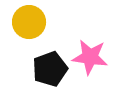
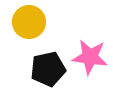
black pentagon: moved 2 px left; rotated 8 degrees clockwise
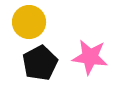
black pentagon: moved 8 px left, 6 px up; rotated 16 degrees counterclockwise
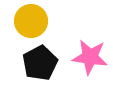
yellow circle: moved 2 px right, 1 px up
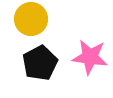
yellow circle: moved 2 px up
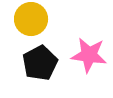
pink star: moved 1 px left, 2 px up
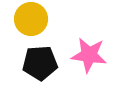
black pentagon: rotated 24 degrees clockwise
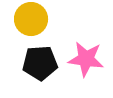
pink star: moved 3 px left, 4 px down
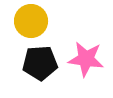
yellow circle: moved 2 px down
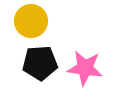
pink star: moved 1 px left, 9 px down
